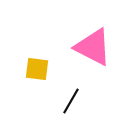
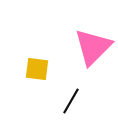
pink triangle: rotated 48 degrees clockwise
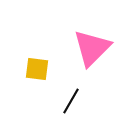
pink triangle: moved 1 px left, 1 px down
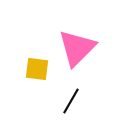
pink triangle: moved 15 px left
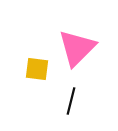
black line: rotated 16 degrees counterclockwise
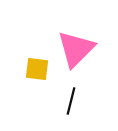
pink triangle: moved 1 px left, 1 px down
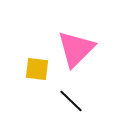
black line: rotated 60 degrees counterclockwise
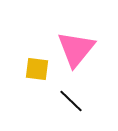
pink triangle: rotated 6 degrees counterclockwise
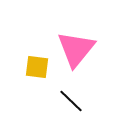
yellow square: moved 2 px up
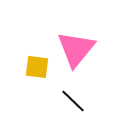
black line: moved 2 px right
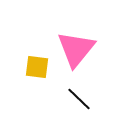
black line: moved 6 px right, 2 px up
